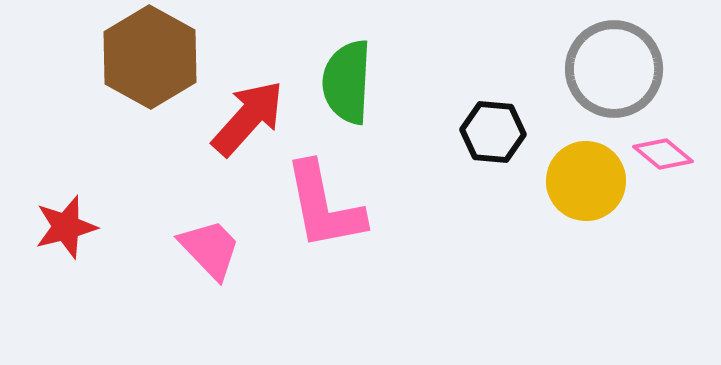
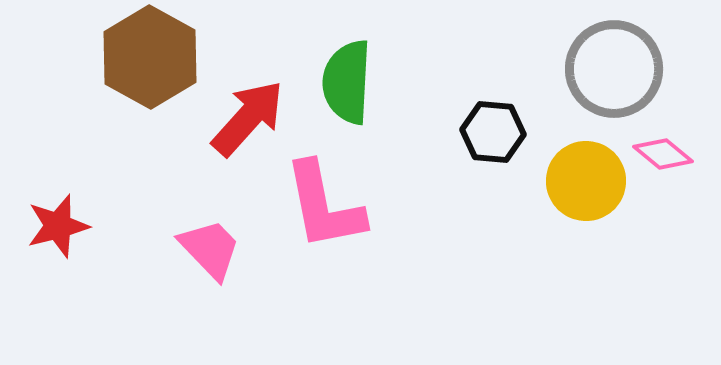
red star: moved 8 px left, 1 px up
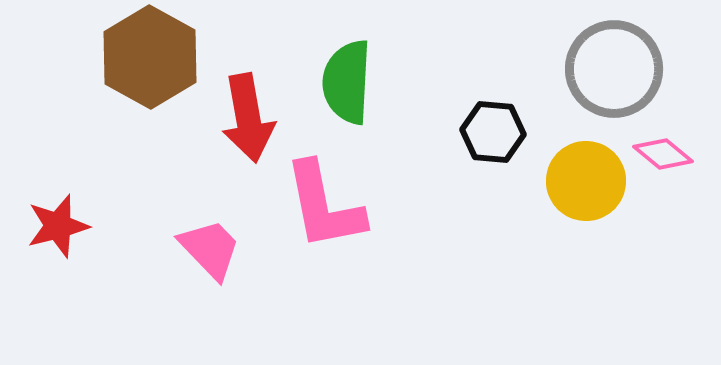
red arrow: rotated 128 degrees clockwise
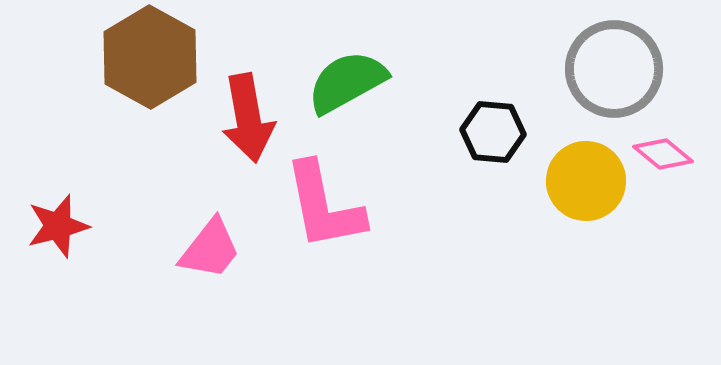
green semicircle: rotated 58 degrees clockwise
pink trapezoid: rotated 82 degrees clockwise
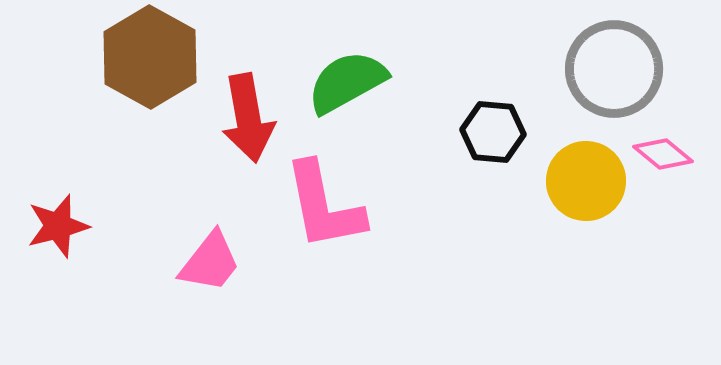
pink trapezoid: moved 13 px down
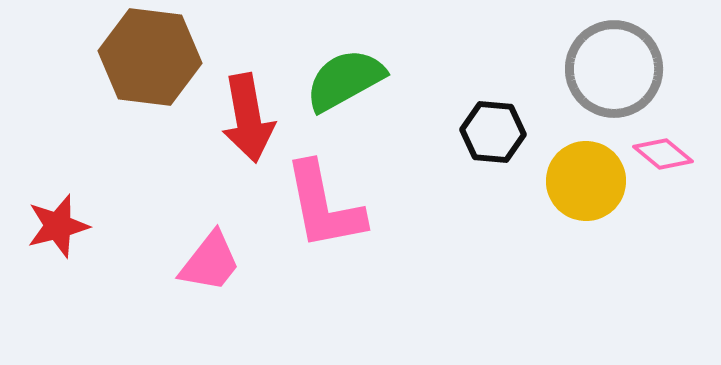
brown hexagon: rotated 22 degrees counterclockwise
green semicircle: moved 2 px left, 2 px up
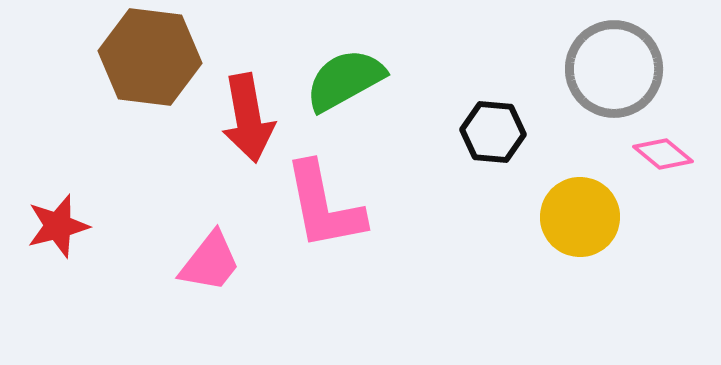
yellow circle: moved 6 px left, 36 px down
